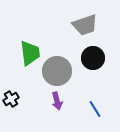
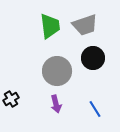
green trapezoid: moved 20 px right, 27 px up
purple arrow: moved 1 px left, 3 px down
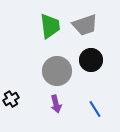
black circle: moved 2 px left, 2 px down
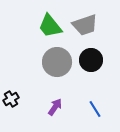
green trapezoid: rotated 148 degrees clockwise
gray circle: moved 9 px up
purple arrow: moved 1 px left, 3 px down; rotated 132 degrees counterclockwise
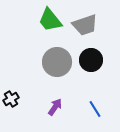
green trapezoid: moved 6 px up
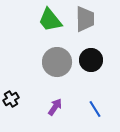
gray trapezoid: moved 6 px up; rotated 72 degrees counterclockwise
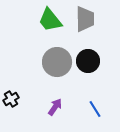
black circle: moved 3 px left, 1 px down
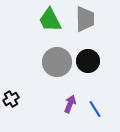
green trapezoid: rotated 12 degrees clockwise
purple arrow: moved 15 px right, 3 px up; rotated 12 degrees counterclockwise
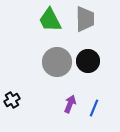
black cross: moved 1 px right, 1 px down
blue line: moved 1 px left, 1 px up; rotated 54 degrees clockwise
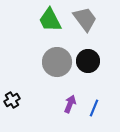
gray trapezoid: rotated 36 degrees counterclockwise
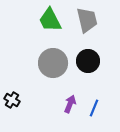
gray trapezoid: moved 2 px right, 1 px down; rotated 24 degrees clockwise
gray circle: moved 4 px left, 1 px down
black cross: rotated 28 degrees counterclockwise
